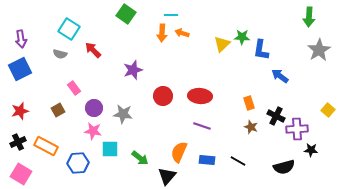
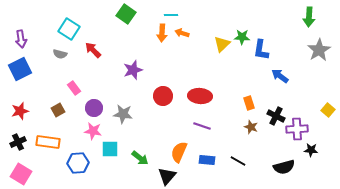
orange rectangle at (46, 146): moved 2 px right, 4 px up; rotated 20 degrees counterclockwise
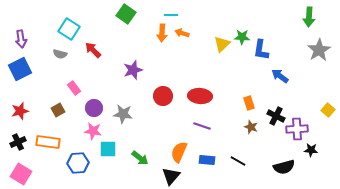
cyan square at (110, 149): moved 2 px left
black triangle at (167, 176): moved 4 px right
